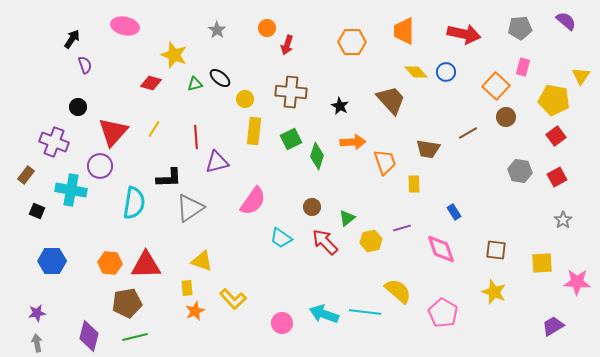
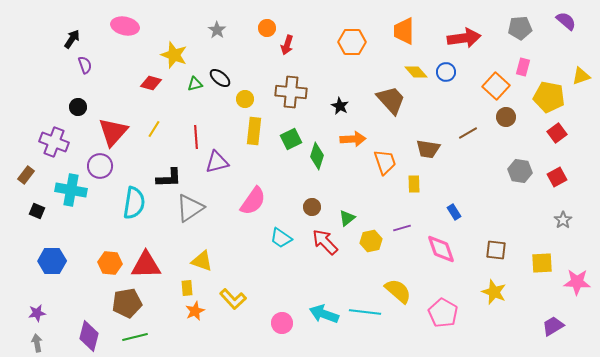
red arrow at (464, 34): moved 4 px down; rotated 20 degrees counterclockwise
yellow triangle at (581, 76): rotated 36 degrees clockwise
yellow pentagon at (554, 100): moved 5 px left, 3 px up
red square at (556, 136): moved 1 px right, 3 px up
orange arrow at (353, 142): moved 3 px up
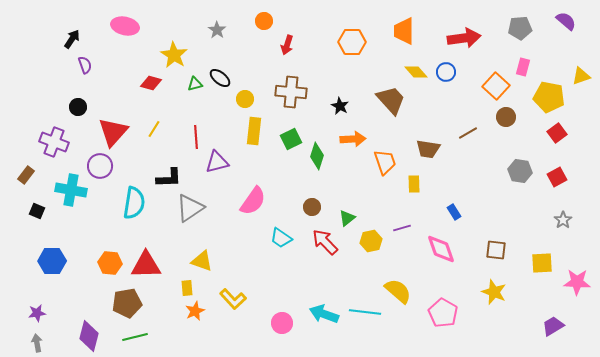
orange circle at (267, 28): moved 3 px left, 7 px up
yellow star at (174, 55): rotated 12 degrees clockwise
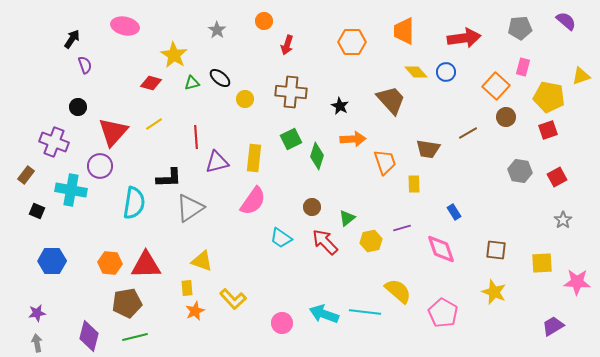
green triangle at (195, 84): moved 3 px left, 1 px up
yellow line at (154, 129): moved 5 px up; rotated 24 degrees clockwise
yellow rectangle at (254, 131): moved 27 px down
red square at (557, 133): moved 9 px left, 3 px up; rotated 18 degrees clockwise
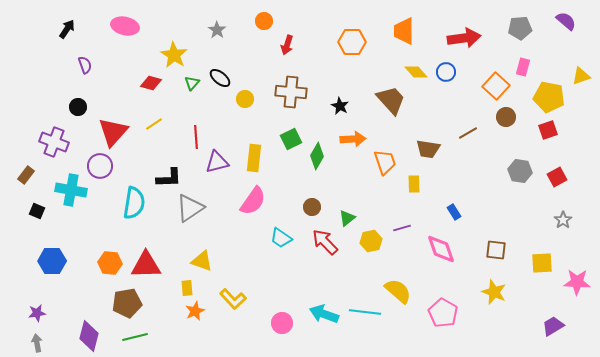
black arrow at (72, 39): moved 5 px left, 10 px up
green triangle at (192, 83): rotated 35 degrees counterclockwise
green diamond at (317, 156): rotated 12 degrees clockwise
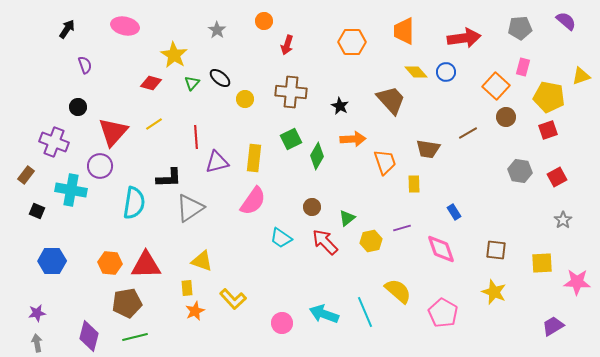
cyan line at (365, 312): rotated 60 degrees clockwise
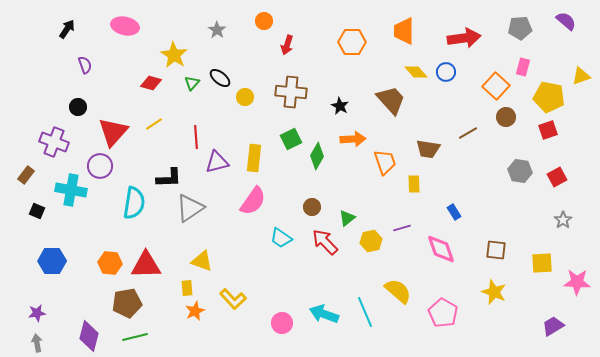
yellow circle at (245, 99): moved 2 px up
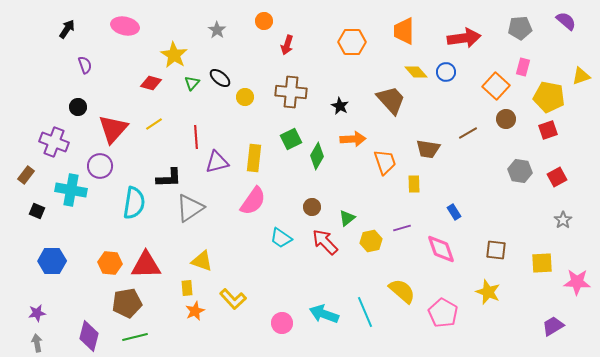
brown circle at (506, 117): moved 2 px down
red triangle at (113, 132): moved 3 px up
yellow semicircle at (398, 291): moved 4 px right
yellow star at (494, 292): moved 6 px left
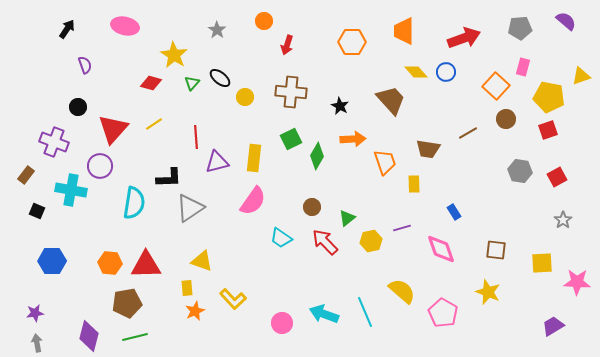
red arrow at (464, 38): rotated 12 degrees counterclockwise
purple star at (37, 313): moved 2 px left
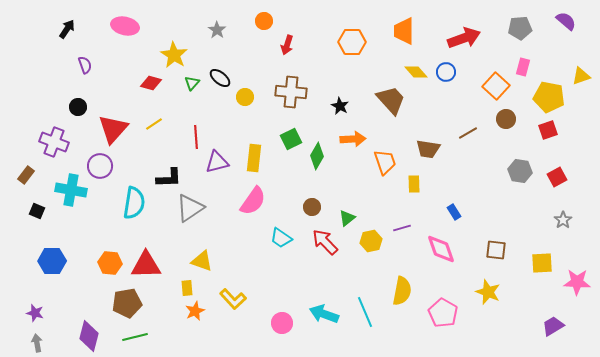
yellow semicircle at (402, 291): rotated 60 degrees clockwise
purple star at (35, 313): rotated 24 degrees clockwise
